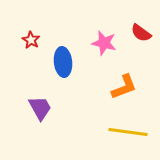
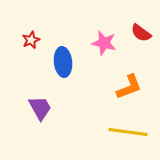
red star: rotated 18 degrees clockwise
orange L-shape: moved 5 px right
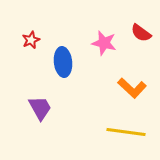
orange L-shape: moved 3 px right, 1 px down; rotated 64 degrees clockwise
yellow line: moved 2 px left
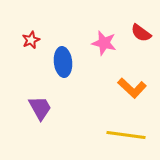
yellow line: moved 3 px down
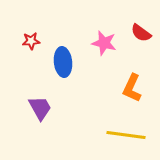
red star: moved 1 px down; rotated 18 degrees clockwise
orange L-shape: rotated 72 degrees clockwise
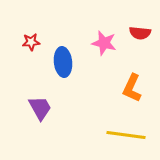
red semicircle: moved 1 px left; rotated 30 degrees counterclockwise
red star: moved 1 px down
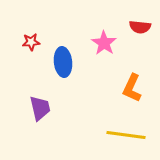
red semicircle: moved 6 px up
pink star: rotated 20 degrees clockwise
purple trapezoid: rotated 16 degrees clockwise
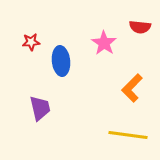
blue ellipse: moved 2 px left, 1 px up
orange L-shape: rotated 20 degrees clockwise
yellow line: moved 2 px right
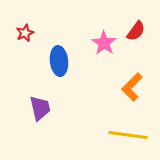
red semicircle: moved 4 px left, 4 px down; rotated 60 degrees counterclockwise
red star: moved 6 px left, 9 px up; rotated 18 degrees counterclockwise
blue ellipse: moved 2 px left
orange L-shape: moved 1 px up
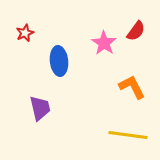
orange L-shape: rotated 108 degrees clockwise
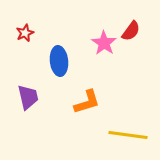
red semicircle: moved 5 px left
orange L-shape: moved 45 px left, 15 px down; rotated 100 degrees clockwise
purple trapezoid: moved 12 px left, 11 px up
